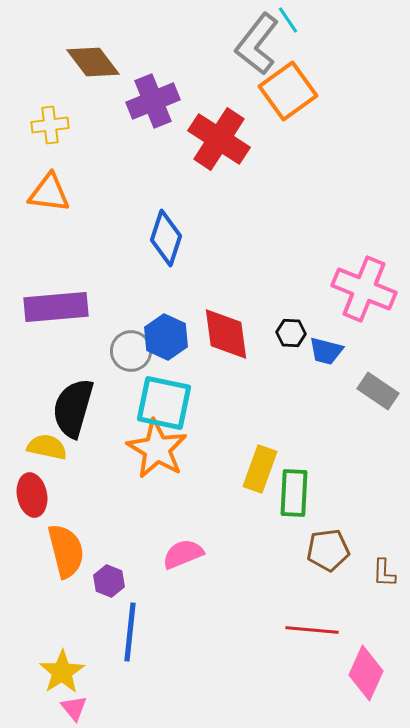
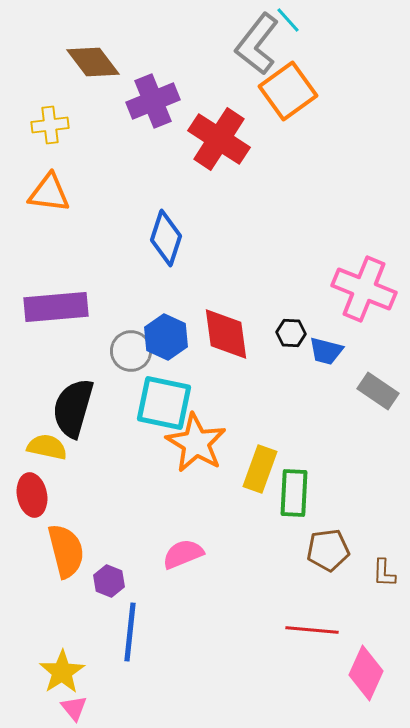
cyan line: rotated 8 degrees counterclockwise
orange star: moved 39 px right, 6 px up
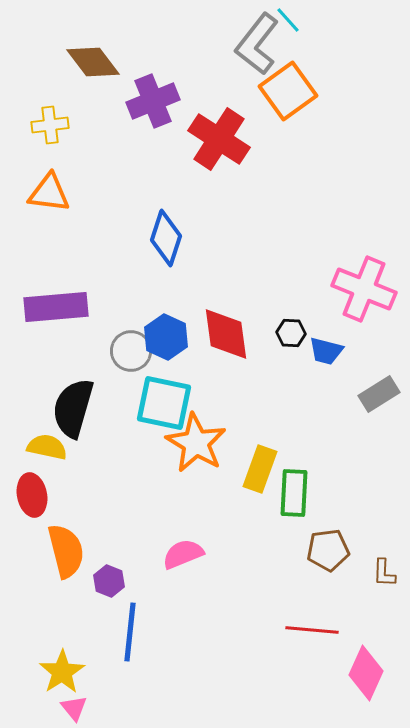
gray rectangle: moved 1 px right, 3 px down; rotated 66 degrees counterclockwise
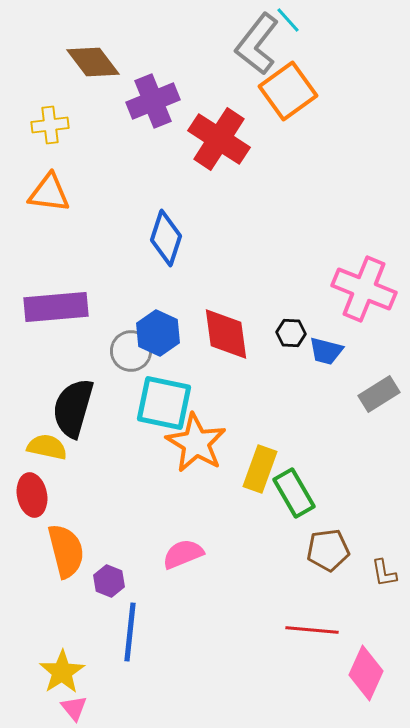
blue hexagon: moved 8 px left, 4 px up
green rectangle: rotated 33 degrees counterclockwise
brown L-shape: rotated 12 degrees counterclockwise
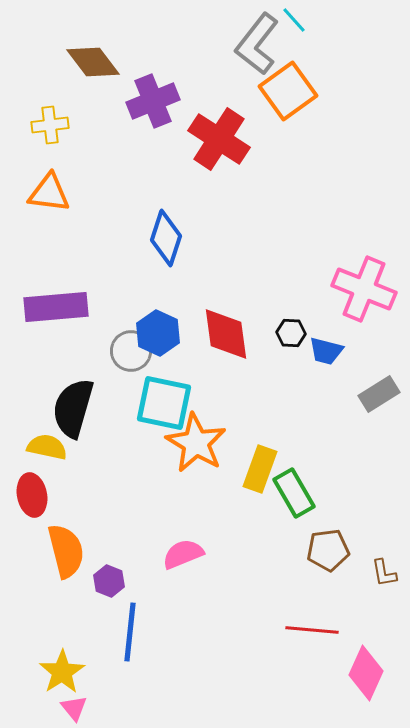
cyan line: moved 6 px right
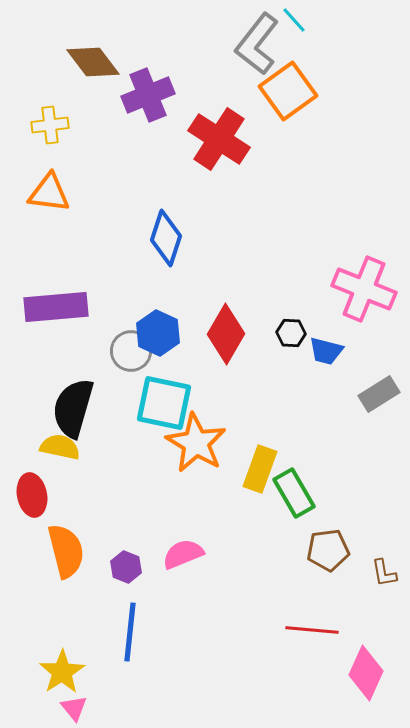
purple cross: moved 5 px left, 6 px up
red diamond: rotated 38 degrees clockwise
yellow semicircle: moved 13 px right
purple hexagon: moved 17 px right, 14 px up
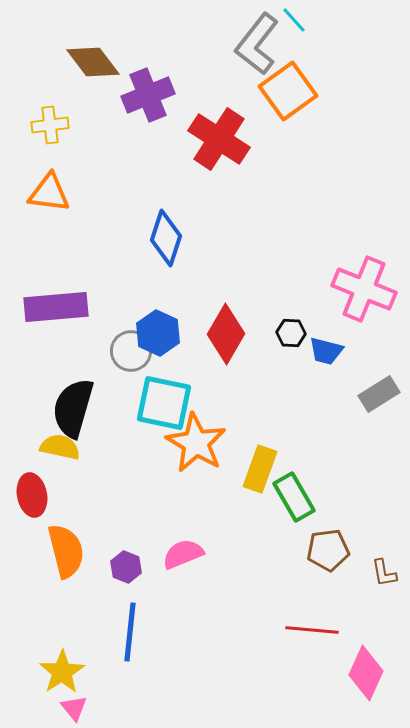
green rectangle: moved 4 px down
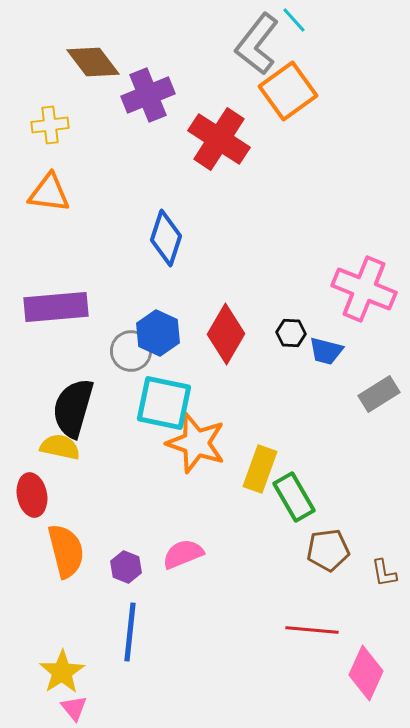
orange star: rotated 12 degrees counterclockwise
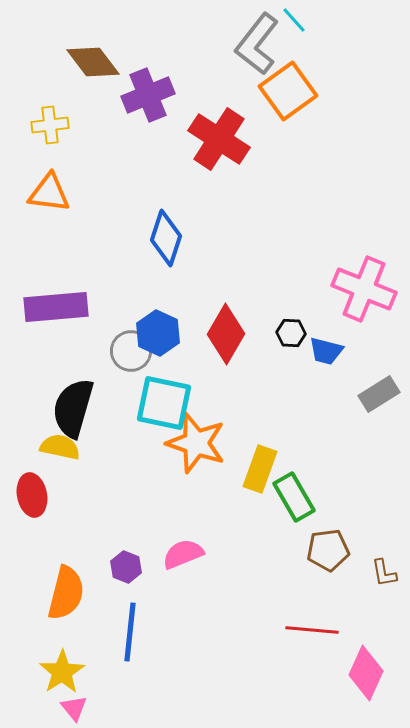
orange semicircle: moved 42 px down; rotated 28 degrees clockwise
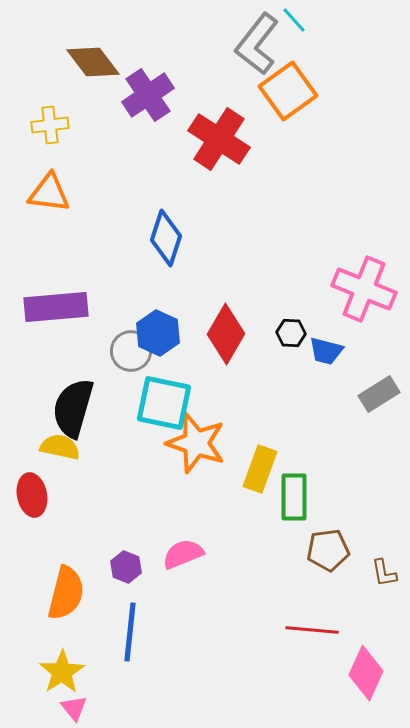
purple cross: rotated 12 degrees counterclockwise
green rectangle: rotated 30 degrees clockwise
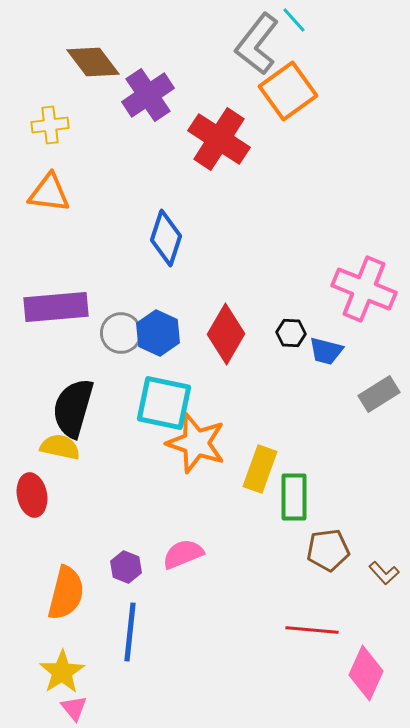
gray circle: moved 10 px left, 18 px up
brown L-shape: rotated 32 degrees counterclockwise
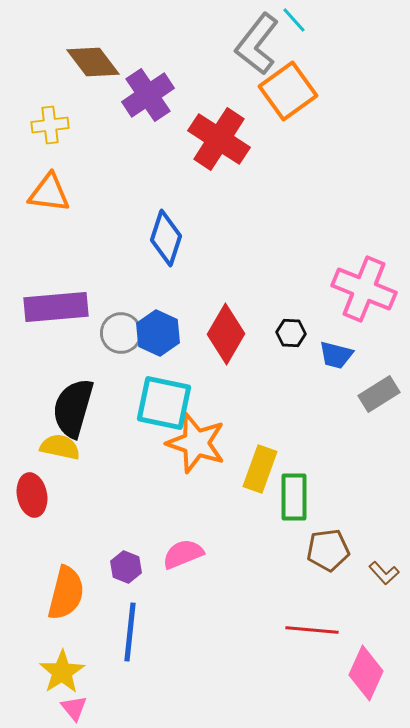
blue trapezoid: moved 10 px right, 4 px down
